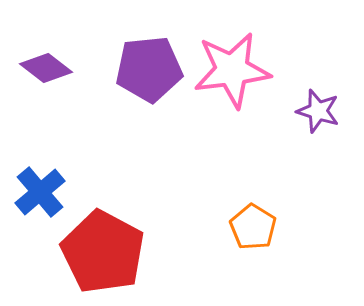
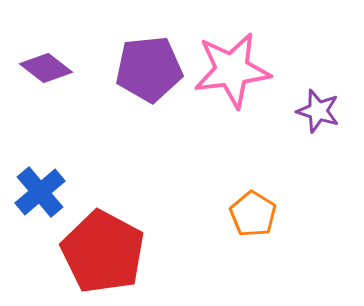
orange pentagon: moved 13 px up
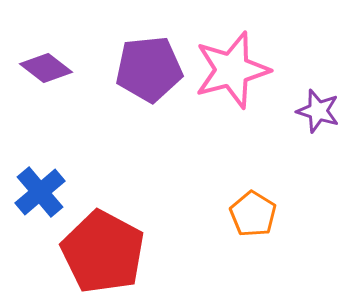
pink star: rotated 8 degrees counterclockwise
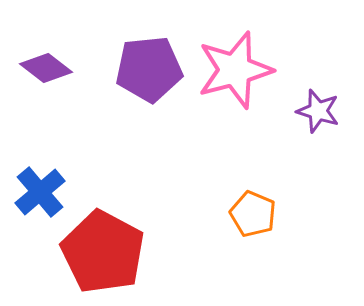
pink star: moved 3 px right
orange pentagon: rotated 9 degrees counterclockwise
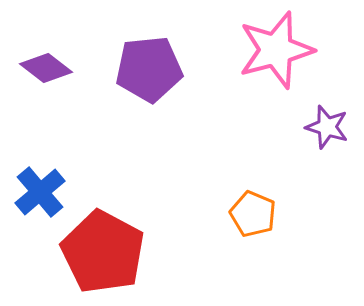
pink star: moved 41 px right, 20 px up
purple star: moved 9 px right, 16 px down
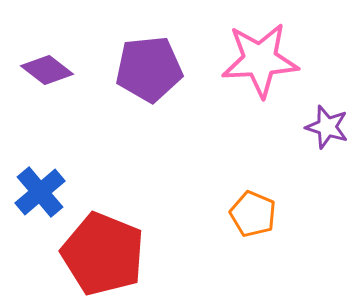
pink star: moved 16 px left, 10 px down; rotated 12 degrees clockwise
purple diamond: moved 1 px right, 2 px down
red pentagon: moved 2 px down; rotated 6 degrees counterclockwise
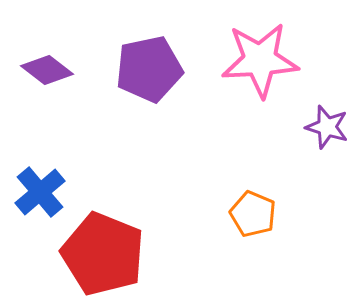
purple pentagon: rotated 6 degrees counterclockwise
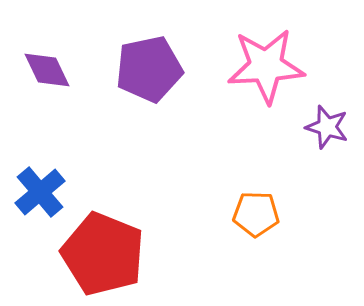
pink star: moved 6 px right, 6 px down
purple diamond: rotated 27 degrees clockwise
orange pentagon: moved 3 px right; rotated 21 degrees counterclockwise
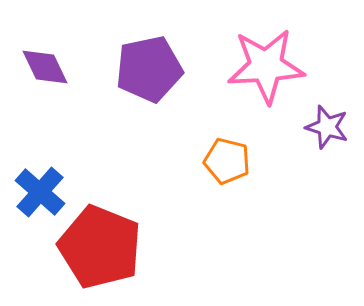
purple diamond: moved 2 px left, 3 px up
blue cross: rotated 9 degrees counterclockwise
orange pentagon: moved 29 px left, 53 px up; rotated 12 degrees clockwise
red pentagon: moved 3 px left, 7 px up
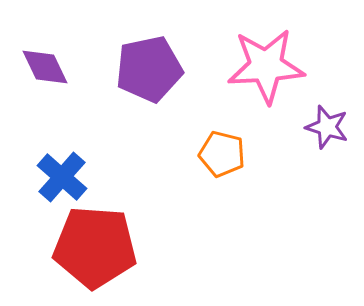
orange pentagon: moved 5 px left, 7 px up
blue cross: moved 22 px right, 15 px up
red pentagon: moved 5 px left; rotated 18 degrees counterclockwise
